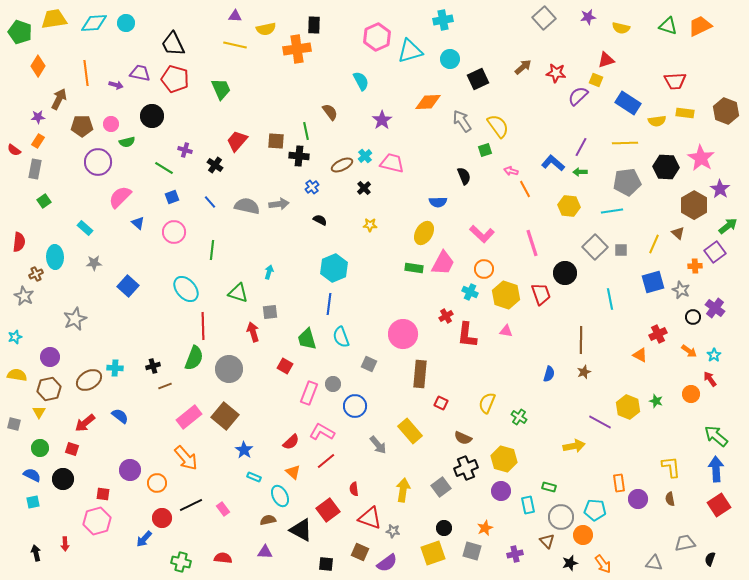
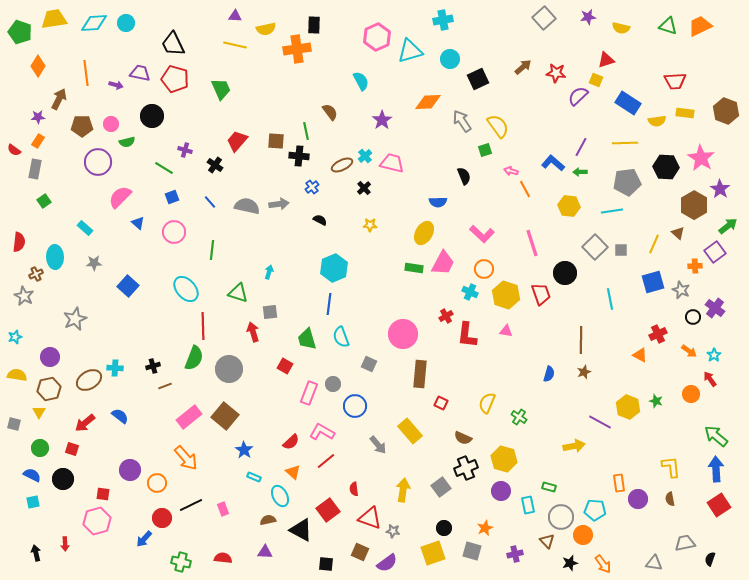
pink rectangle at (223, 509): rotated 16 degrees clockwise
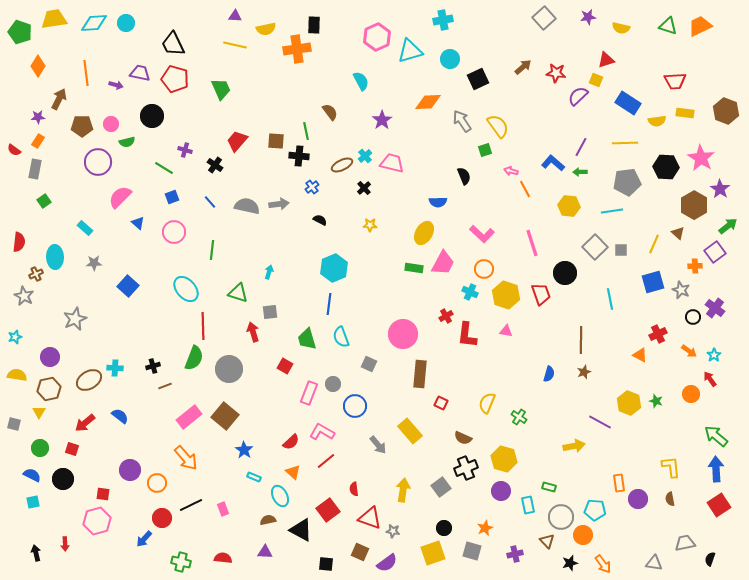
yellow hexagon at (628, 407): moved 1 px right, 4 px up
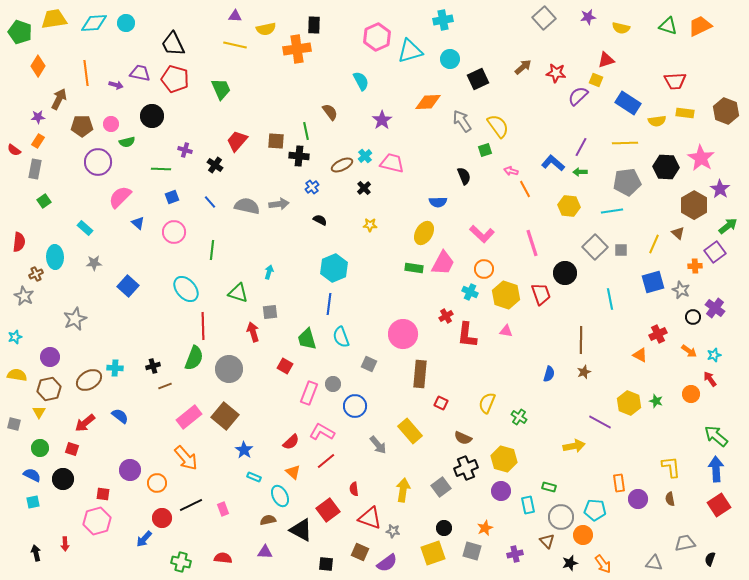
green line at (164, 168): moved 3 px left, 1 px down; rotated 30 degrees counterclockwise
cyan star at (714, 355): rotated 16 degrees clockwise
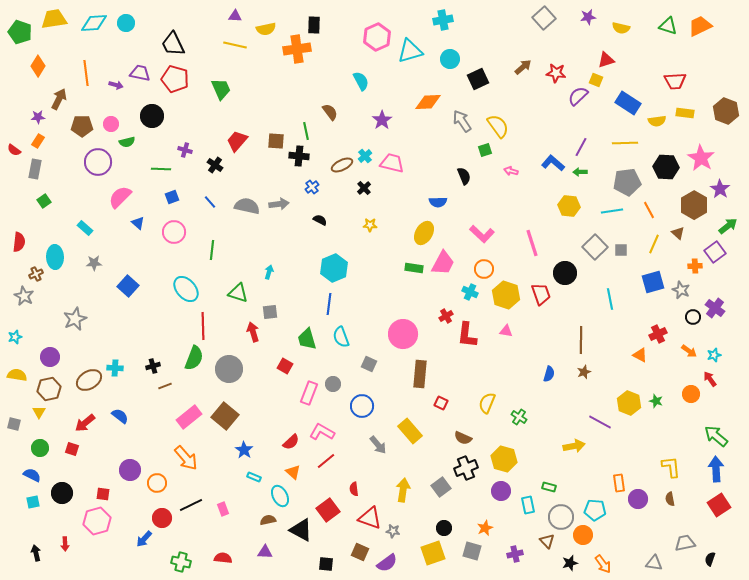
orange line at (525, 189): moved 124 px right, 21 px down
blue circle at (355, 406): moved 7 px right
black circle at (63, 479): moved 1 px left, 14 px down
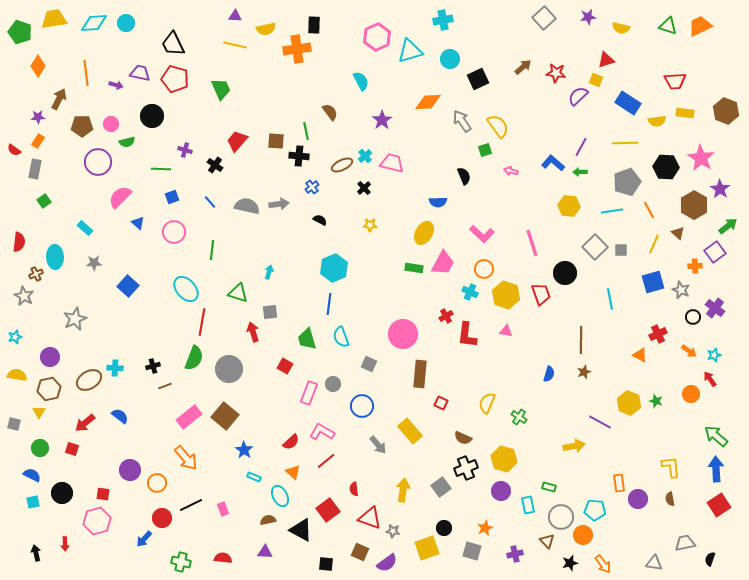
gray pentagon at (627, 182): rotated 12 degrees counterclockwise
red line at (203, 326): moved 1 px left, 4 px up; rotated 12 degrees clockwise
yellow square at (433, 553): moved 6 px left, 5 px up
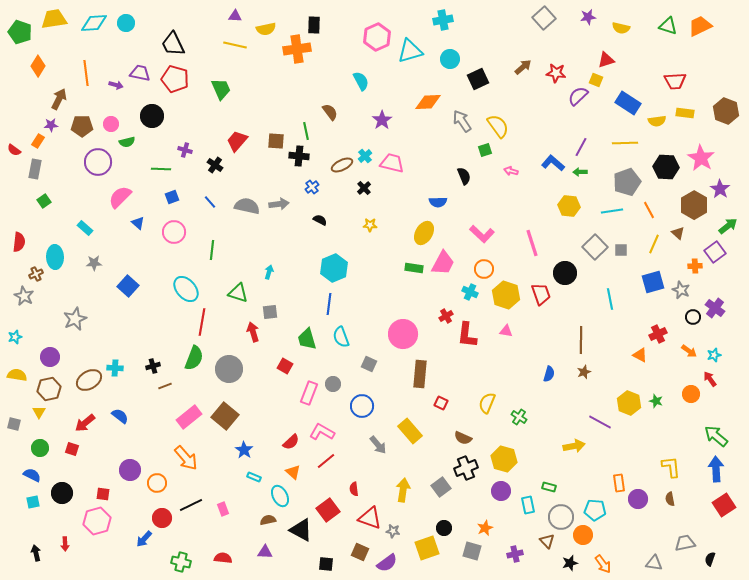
purple star at (38, 117): moved 13 px right, 8 px down
red square at (719, 505): moved 5 px right
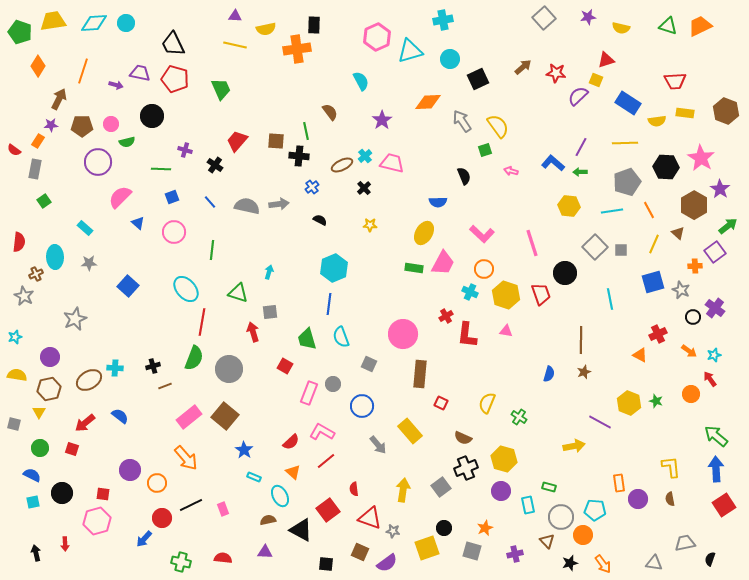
yellow trapezoid at (54, 19): moved 1 px left, 2 px down
orange line at (86, 73): moved 3 px left, 2 px up; rotated 25 degrees clockwise
gray star at (94, 263): moved 5 px left
